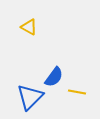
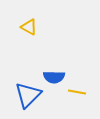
blue semicircle: rotated 55 degrees clockwise
blue triangle: moved 2 px left, 2 px up
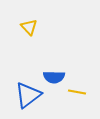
yellow triangle: rotated 18 degrees clockwise
blue triangle: rotated 8 degrees clockwise
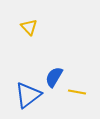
blue semicircle: rotated 120 degrees clockwise
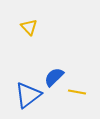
blue semicircle: rotated 15 degrees clockwise
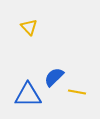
blue triangle: rotated 36 degrees clockwise
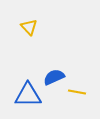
blue semicircle: rotated 20 degrees clockwise
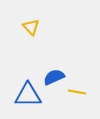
yellow triangle: moved 2 px right
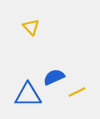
yellow line: rotated 36 degrees counterclockwise
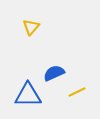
yellow triangle: rotated 24 degrees clockwise
blue semicircle: moved 4 px up
